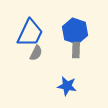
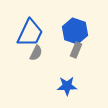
gray rectangle: rotated 21 degrees clockwise
blue star: rotated 12 degrees counterclockwise
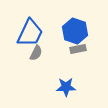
gray rectangle: moved 2 px right, 1 px up; rotated 56 degrees clockwise
blue star: moved 1 px left, 1 px down
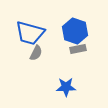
blue trapezoid: rotated 80 degrees clockwise
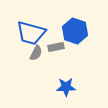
blue trapezoid: moved 1 px right
gray rectangle: moved 22 px left, 2 px up
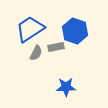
blue trapezoid: moved 1 px left, 4 px up; rotated 132 degrees clockwise
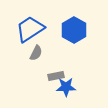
blue hexagon: moved 1 px left, 1 px up; rotated 10 degrees clockwise
gray rectangle: moved 29 px down
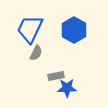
blue trapezoid: rotated 32 degrees counterclockwise
blue star: moved 1 px right, 1 px down
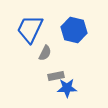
blue hexagon: rotated 15 degrees counterclockwise
gray semicircle: moved 9 px right
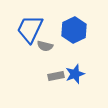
blue hexagon: rotated 20 degrees clockwise
gray semicircle: moved 7 px up; rotated 77 degrees clockwise
blue star: moved 8 px right, 14 px up; rotated 18 degrees counterclockwise
